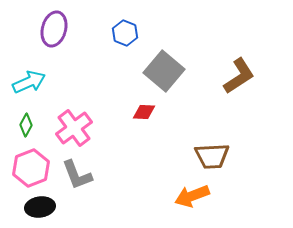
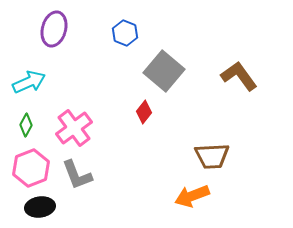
brown L-shape: rotated 93 degrees counterclockwise
red diamond: rotated 55 degrees counterclockwise
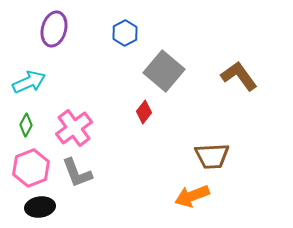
blue hexagon: rotated 10 degrees clockwise
gray L-shape: moved 2 px up
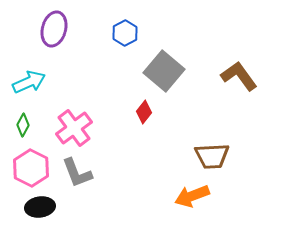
green diamond: moved 3 px left
pink hexagon: rotated 12 degrees counterclockwise
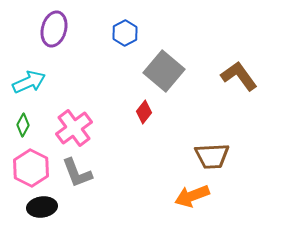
black ellipse: moved 2 px right
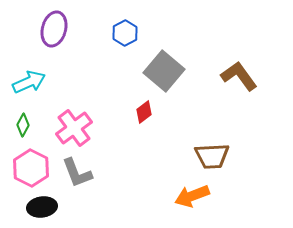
red diamond: rotated 15 degrees clockwise
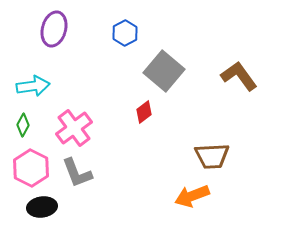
cyan arrow: moved 4 px right, 4 px down; rotated 16 degrees clockwise
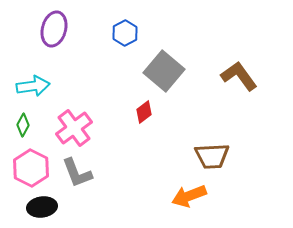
orange arrow: moved 3 px left
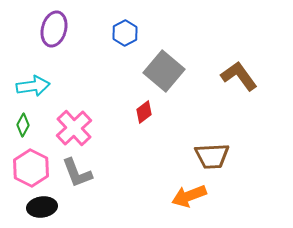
pink cross: rotated 6 degrees counterclockwise
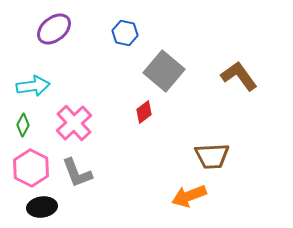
purple ellipse: rotated 36 degrees clockwise
blue hexagon: rotated 20 degrees counterclockwise
pink cross: moved 5 px up
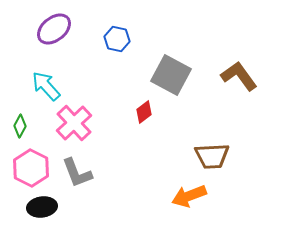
blue hexagon: moved 8 px left, 6 px down
gray square: moved 7 px right, 4 px down; rotated 12 degrees counterclockwise
cyan arrow: moved 13 px right; rotated 124 degrees counterclockwise
green diamond: moved 3 px left, 1 px down
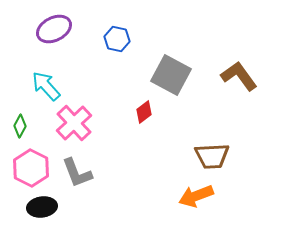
purple ellipse: rotated 12 degrees clockwise
orange arrow: moved 7 px right
